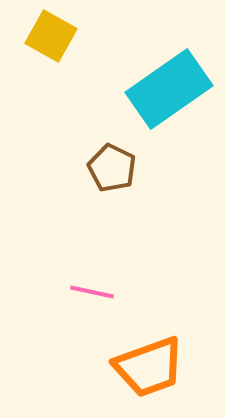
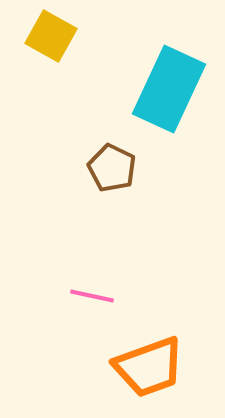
cyan rectangle: rotated 30 degrees counterclockwise
pink line: moved 4 px down
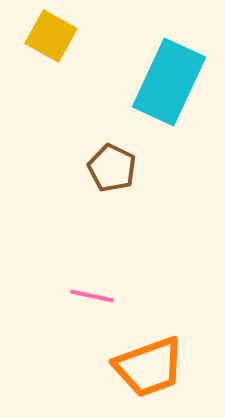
cyan rectangle: moved 7 px up
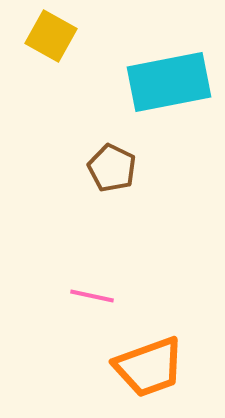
cyan rectangle: rotated 54 degrees clockwise
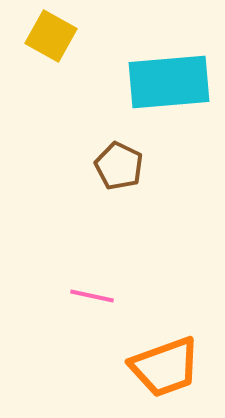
cyan rectangle: rotated 6 degrees clockwise
brown pentagon: moved 7 px right, 2 px up
orange trapezoid: moved 16 px right
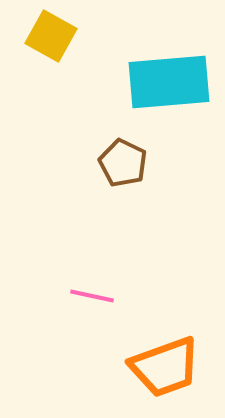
brown pentagon: moved 4 px right, 3 px up
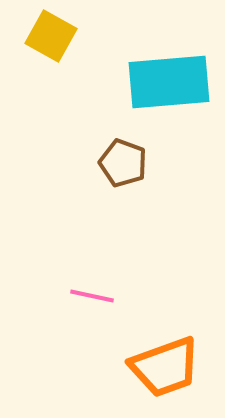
brown pentagon: rotated 6 degrees counterclockwise
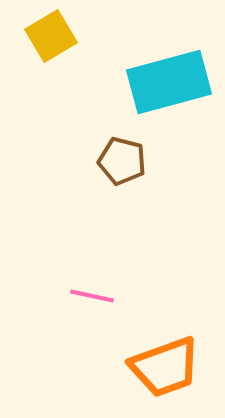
yellow square: rotated 30 degrees clockwise
cyan rectangle: rotated 10 degrees counterclockwise
brown pentagon: moved 1 px left, 2 px up; rotated 6 degrees counterclockwise
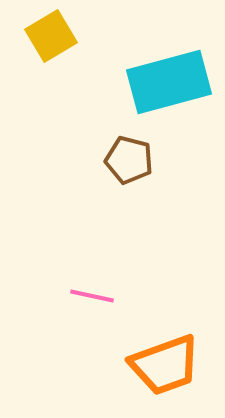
brown pentagon: moved 7 px right, 1 px up
orange trapezoid: moved 2 px up
